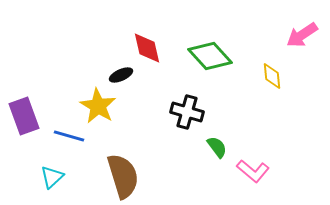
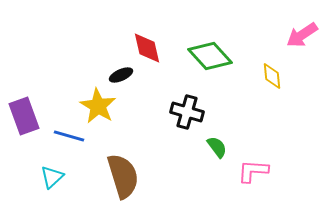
pink L-shape: rotated 144 degrees clockwise
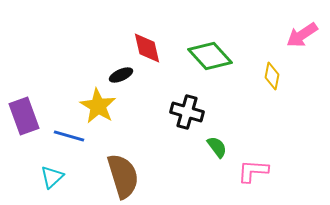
yellow diamond: rotated 16 degrees clockwise
